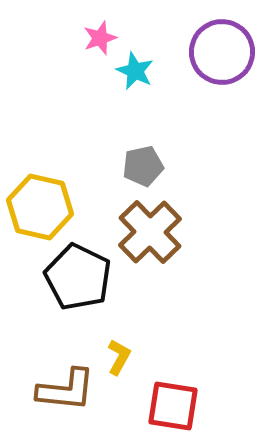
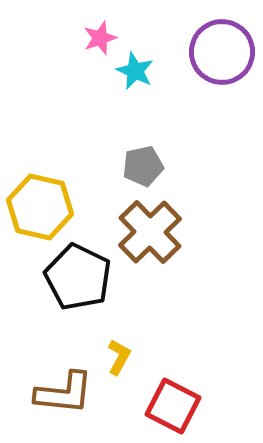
brown L-shape: moved 2 px left, 3 px down
red square: rotated 18 degrees clockwise
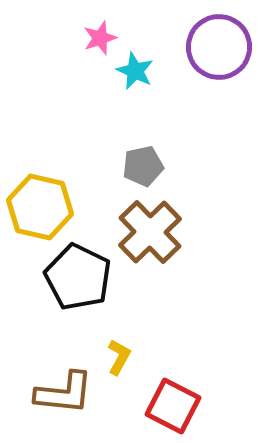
purple circle: moved 3 px left, 5 px up
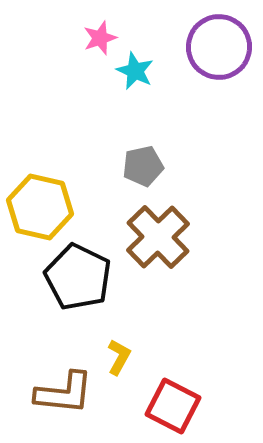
brown cross: moved 8 px right, 5 px down
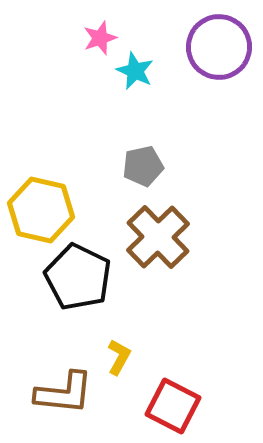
yellow hexagon: moved 1 px right, 3 px down
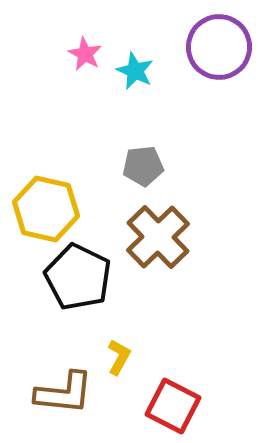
pink star: moved 15 px left, 16 px down; rotated 24 degrees counterclockwise
gray pentagon: rotated 6 degrees clockwise
yellow hexagon: moved 5 px right, 1 px up
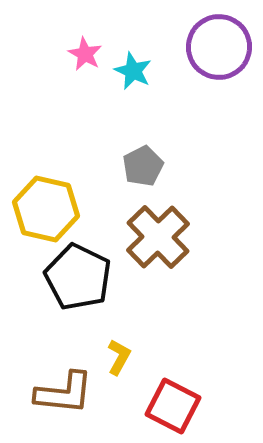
cyan star: moved 2 px left
gray pentagon: rotated 21 degrees counterclockwise
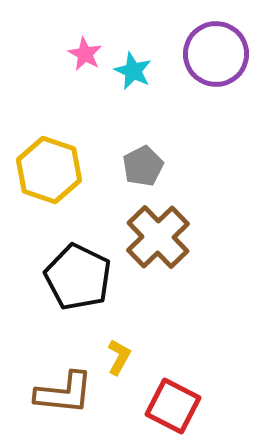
purple circle: moved 3 px left, 7 px down
yellow hexagon: moved 3 px right, 39 px up; rotated 6 degrees clockwise
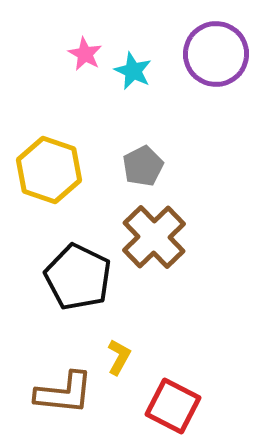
brown cross: moved 4 px left
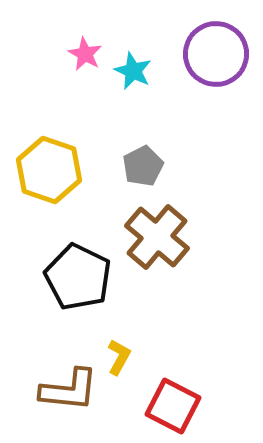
brown cross: moved 3 px right; rotated 6 degrees counterclockwise
brown L-shape: moved 5 px right, 3 px up
